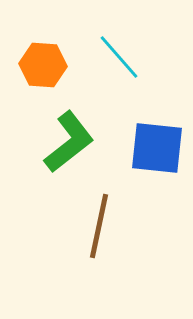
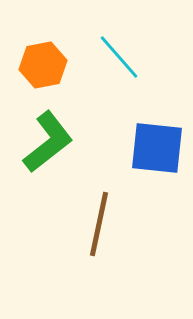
orange hexagon: rotated 15 degrees counterclockwise
green L-shape: moved 21 px left
brown line: moved 2 px up
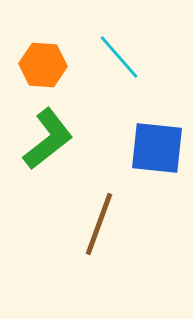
orange hexagon: rotated 15 degrees clockwise
green L-shape: moved 3 px up
brown line: rotated 8 degrees clockwise
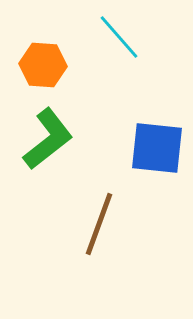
cyan line: moved 20 px up
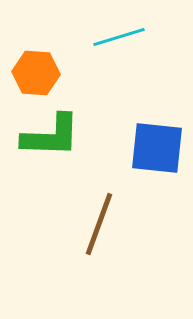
cyan line: rotated 66 degrees counterclockwise
orange hexagon: moved 7 px left, 8 px down
green L-shape: moved 3 px right, 3 px up; rotated 40 degrees clockwise
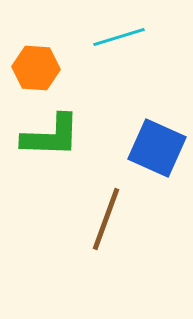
orange hexagon: moved 5 px up
blue square: rotated 18 degrees clockwise
brown line: moved 7 px right, 5 px up
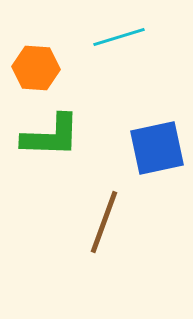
blue square: rotated 36 degrees counterclockwise
brown line: moved 2 px left, 3 px down
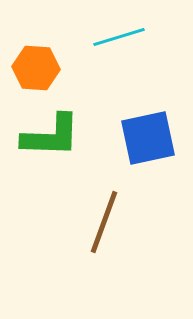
blue square: moved 9 px left, 10 px up
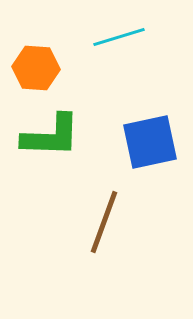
blue square: moved 2 px right, 4 px down
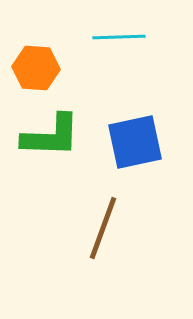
cyan line: rotated 15 degrees clockwise
blue square: moved 15 px left
brown line: moved 1 px left, 6 px down
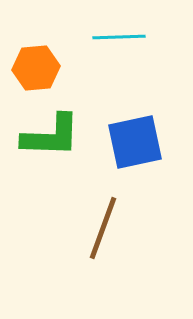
orange hexagon: rotated 9 degrees counterclockwise
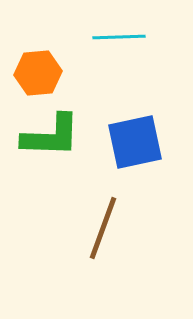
orange hexagon: moved 2 px right, 5 px down
